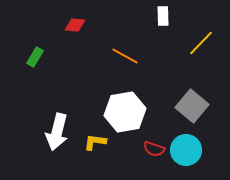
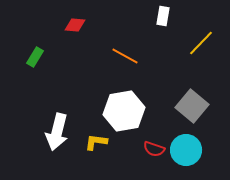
white rectangle: rotated 12 degrees clockwise
white hexagon: moved 1 px left, 1 px up
yellow L-shape: moved 1 px right
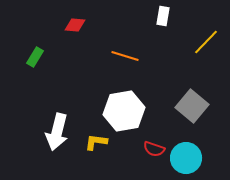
yellow line: moved 5 px right, 1 px up
orange line: rotated 12 degrees counterclockwise
cyan circle: moved 8 px down
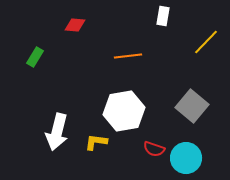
orange line: moved 3 px right; rotated 24 degrees counterclockwise
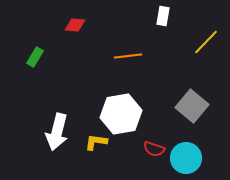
white hexagon: moved 3 px left, 3 px down
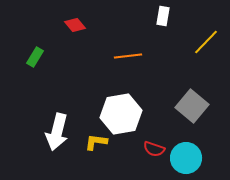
red diamond: rotated 45 degrees clockwise
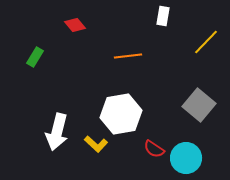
gray square: moved 7 px right, 1 px up
yellow L-shape: moved 2 px down; rotated 145 degrees counterclockwise
red semicircle: rotated 15 degrees clockwise
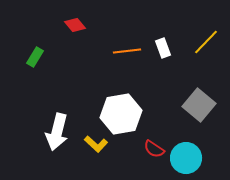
white rectangle: moved 32 px down; rotated 30 degrees counterclockwise
orange line: moved 1 px left, 5 px up
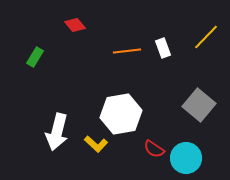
yellow line: moved 5 px up
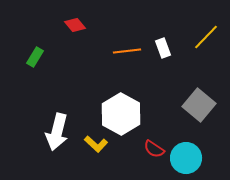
white hexagon: rotated 21 degrees counterclockwise
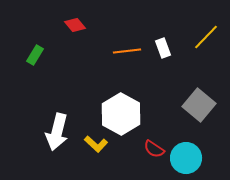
green rectangle: moved 2 px up
